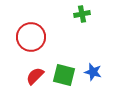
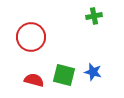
green cross: moved 12 px right, 2 px down
red semicircle: moved 1 px left, 4 px down; rotated 60 degrees clockwise
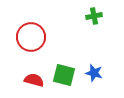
blue star: moved 1 px right, 1 px down
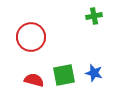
green square: rotated 25 degrees counterclockwise
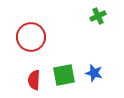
green cross: moved 4 px right; rotated 14 degrees counterclockwise
red semicircle: rotated 102 degrees counterclockwise
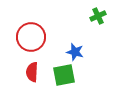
blue star: moved 19 px left, 21 px up
red semicircle: moved 2 px left, 8 px up
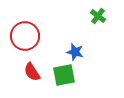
green cross: rotated 28 degrees counterclockwise
red circle: moved 6 px left, 1 px up
red semicircle: rotated 36 degrees counterclockwise
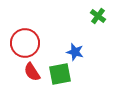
red circle: moved 7 px down
green square: moved 4 px left, 1 px up
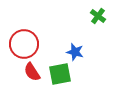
red circle: moved 1 px left, 1 px down
